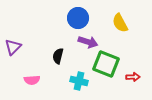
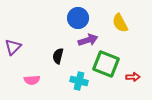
purple arrow: moved 2 px up; rotated 36 degrees counterclockwise
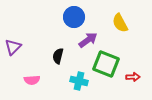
blue circle: moved 4 px left, 1 px up
purple arrow: rotated 18 degrees counterclockwise
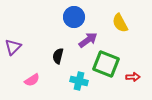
pink semicircle: rotated 28 degrees counterclockwise
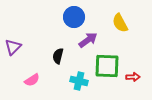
green square: moved 1 px right, 2 px down; rotated 20 degrees counterclockwise
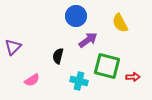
blue circle: moved 2 px right, 1 px up
green square: rotated 12 degrees clockwise
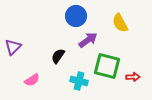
black semicircle: rotated 21 degrees clockwise
